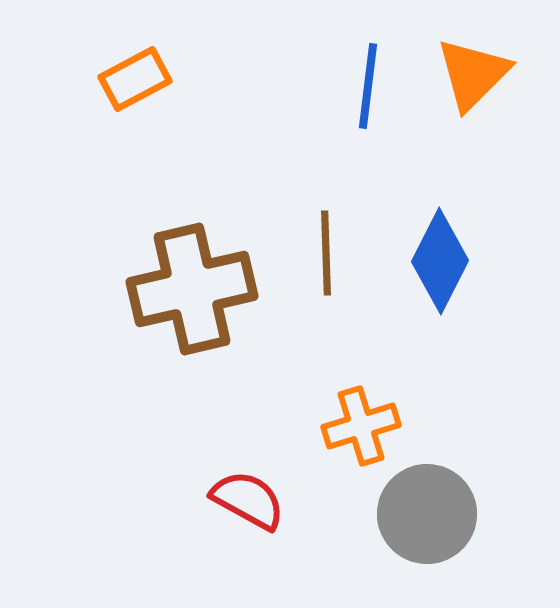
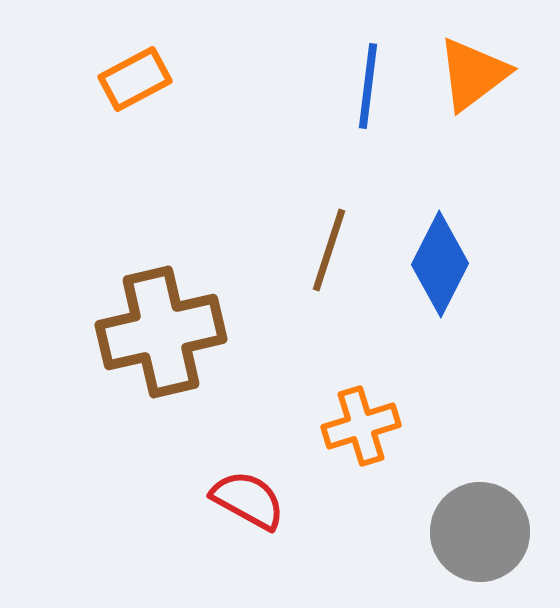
orange triangle: rotated 8 degrees clockwise
brown line: moved 3 px right, 3 px up; rotated 20 degrees clockwise
blue diamond: moved 3 px down
brown cross: moved 31 px left, 43 px down
gray circle: moved 53 px right, 18 px down
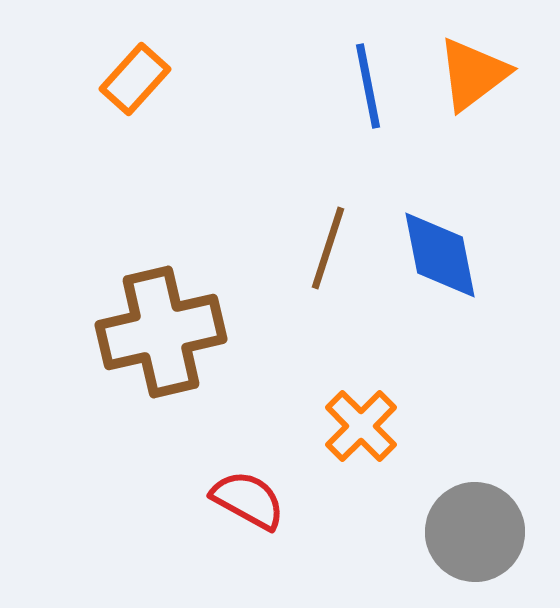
orange rectangle: rotated 20 degrees counterclockwise
blue line: rotated 18 degrees counterclockwise
brown line: moved 1 px left, 2 px up
blue diamond: moved 9 px up; rotated 38 degrees counterclockwise
orange cross: rotated 28 degrees counterclockwise
gray circle: moved 5 px left
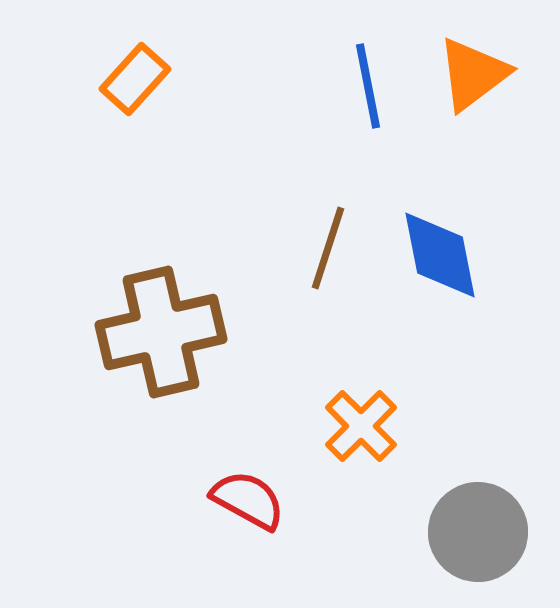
gray circle: moved 3 px right
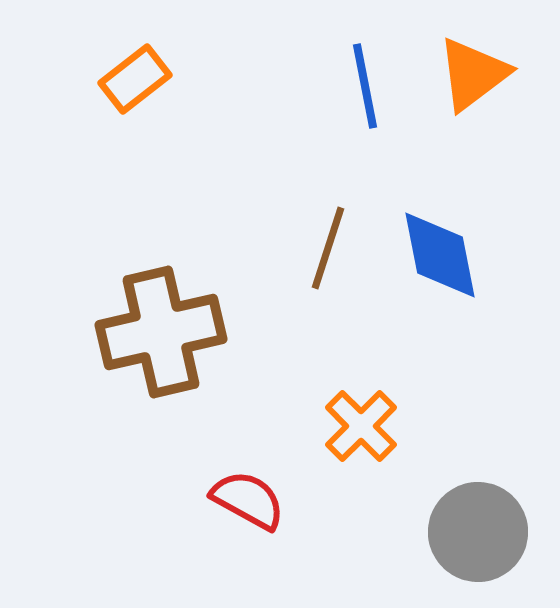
orange rectangle: rotated 10 degrees clockwise
blue line: moved 3 px left
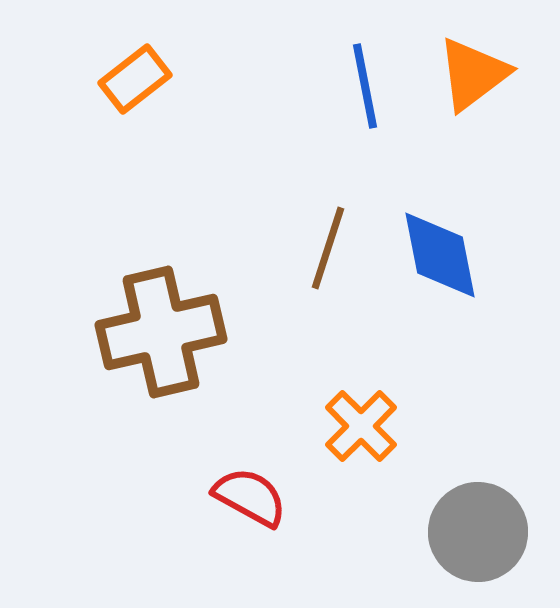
red semicircle: moved 2 px right, 3 px up
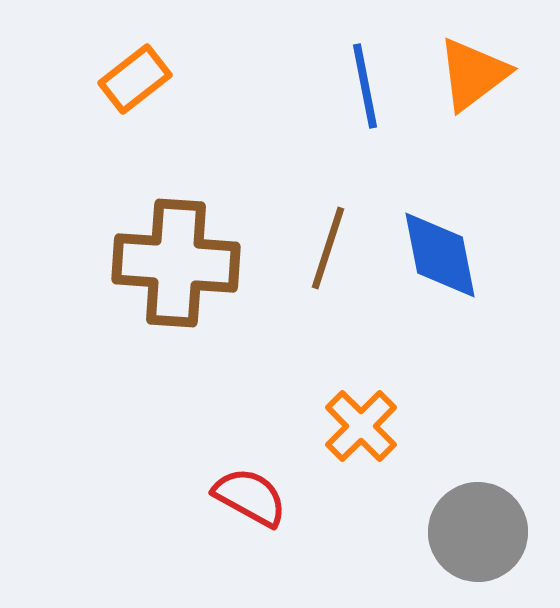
brown cross: moved 15 px right, 69 px up; rotated 17 degrees clockwise
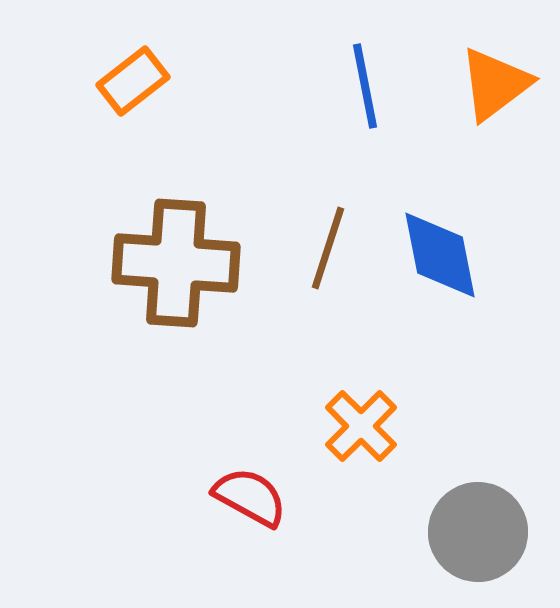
orange triangle: moved 22 px right, 10 px down
orange rectangle: moved 2 px left, 2 px down
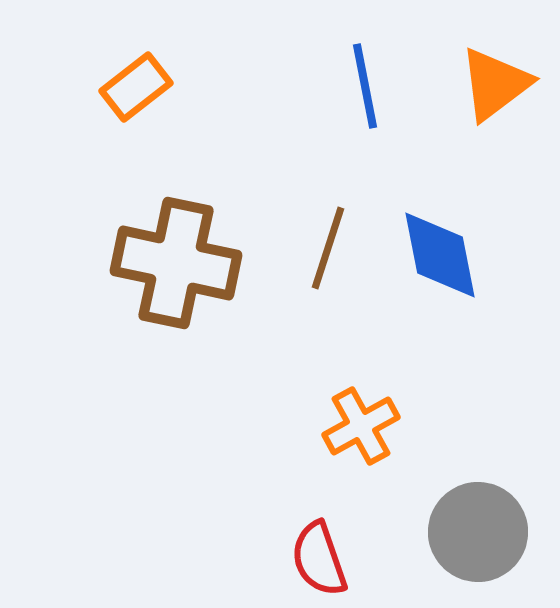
orange rectangle: moved 3 px right, 6 px down
brown cross: rotated 8 degrees clockwise
orange cross: rotated 16 degrees clockwise
red semicircle: moved 69 px right, 62 px down; rotated 138 degrees counterclockwise
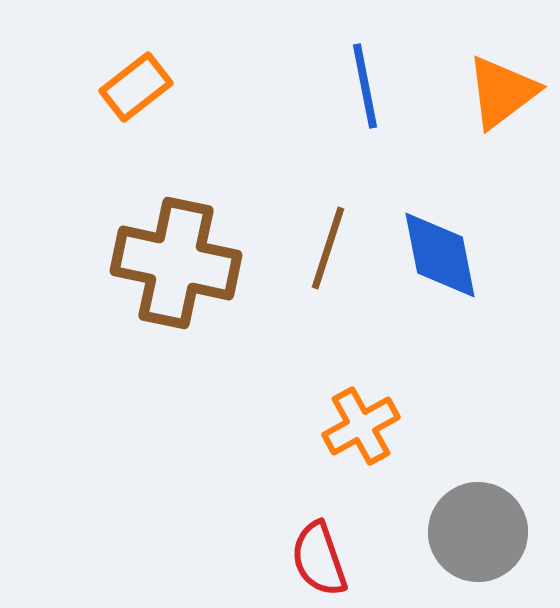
orange triangle: moved 7 px right, 8 px down
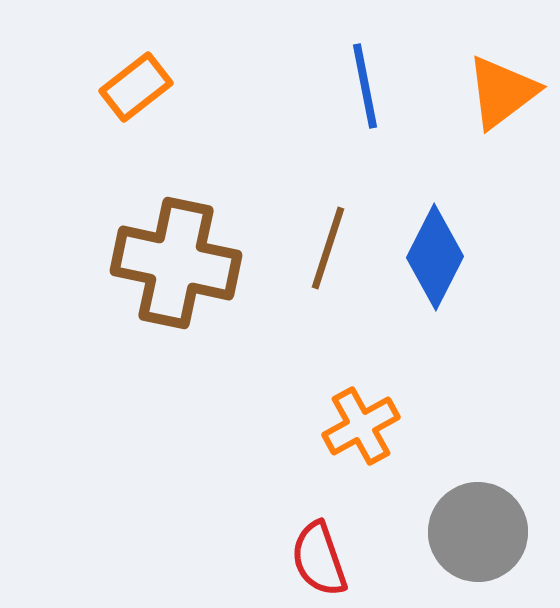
blue diamond: moved 5 px left, 2 px down; rotated 38 degrees clockwise
